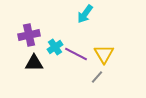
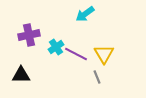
cyan arrow: rotated 18 degrees clockwise
cyan cross: moved 1 px right
black triangle: moved 13 px left, 12 px down
gray line: rotated 64 degrees counterclockwise
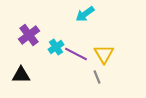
purple cross: rotated 25 degrees counterclockwise
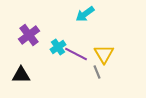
cyan cross: moved 2 px right
gray line: moved 5 px up
